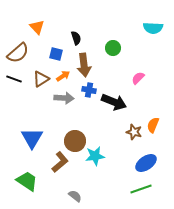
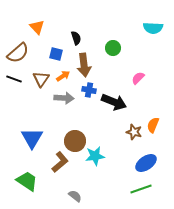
brown triangle: rotated 24 degrees counterclockwise
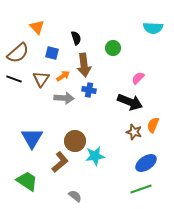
blue square: moved 4 px left, 1 px up
black arrow: moved 16 px right
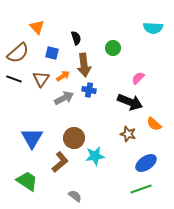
gray arrow: rotated 30 degrees counterclockwise
orange semicircle: moved 1 px right, 1 px up; rotated 70 degrees counterclockwise
brown star: moved 6 px left, 2 px down
brown circle: moved 1 px left, 3 px up
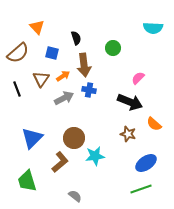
black line: moved 3 px right, 10 px down; rotated 49 degrees clockwise
blue triangle: rotated 15 degrees clockwise
green trapezoid: rotated 140 degrees counterclockwise
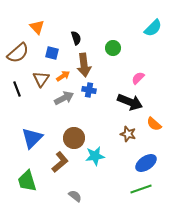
cyan semicircle: rotated 48 degrees counterclockwise
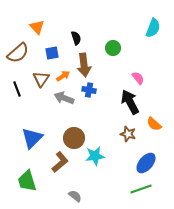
cyan semicircle: rotated 24 degrees counterclockwise
blue square: rotated 24 degrees counterclockwise
pink semicircle: rotated 96 degrees clockwise
gray arrow: rotated 132 degrees counterclockwise
black arrow: rotated 140 degrees counterclockwise
blue ellipse: rotated 15 degrees counterclockwise
